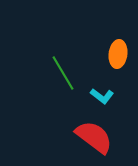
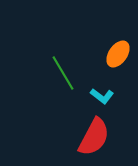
orange ellipse: rotated 28 degrees clockwise
red semicircle: rotated 81 degrees clockwise
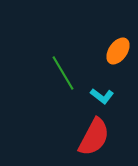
orange ellipse: moved 3 px up
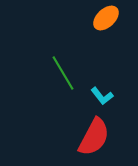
orange ellipse: moved 12 px left, 33 px up; rotated 12 degrees clockwise
cyan L-shape: rotated 15 degrees clockwise
